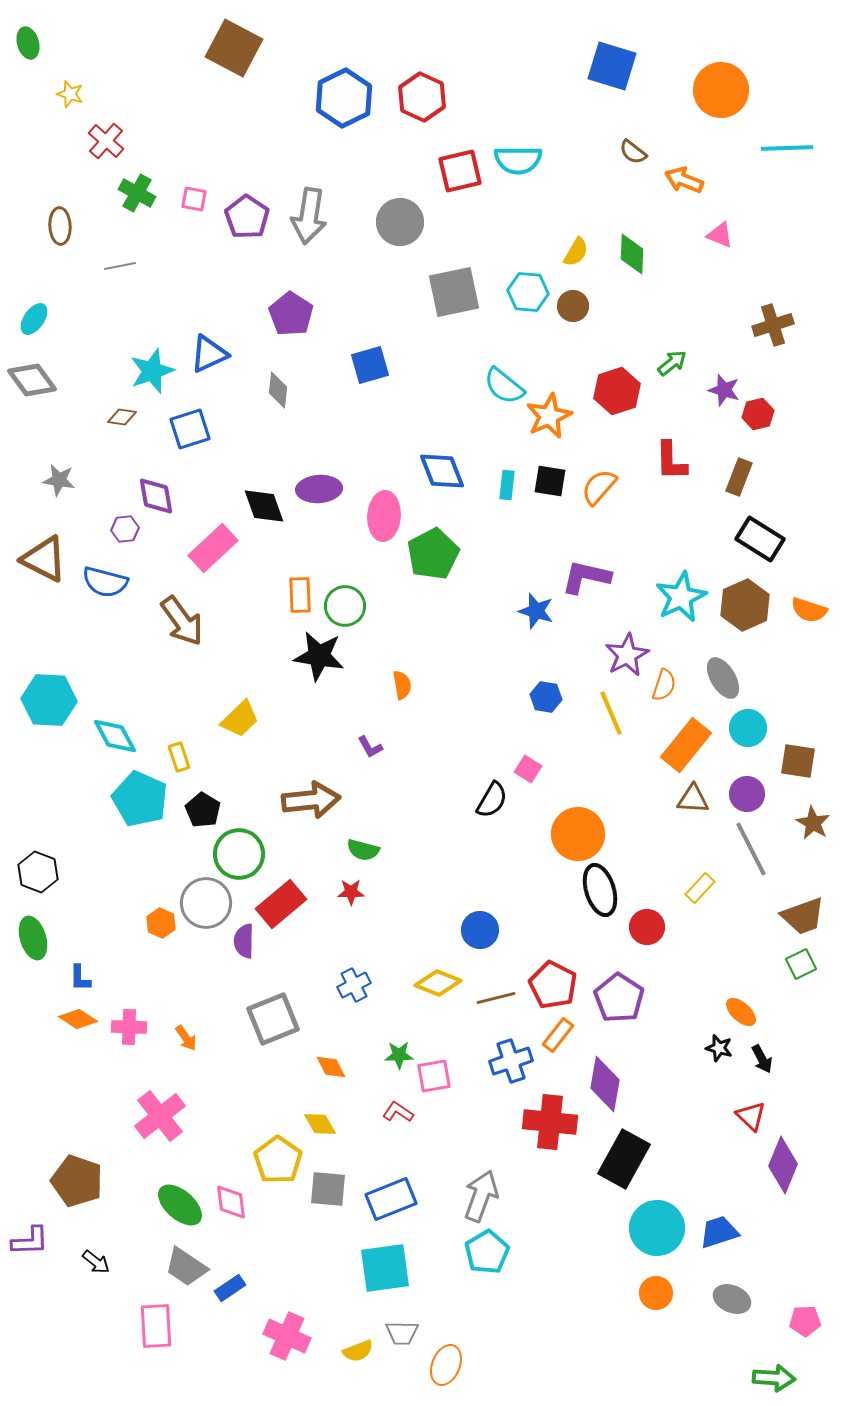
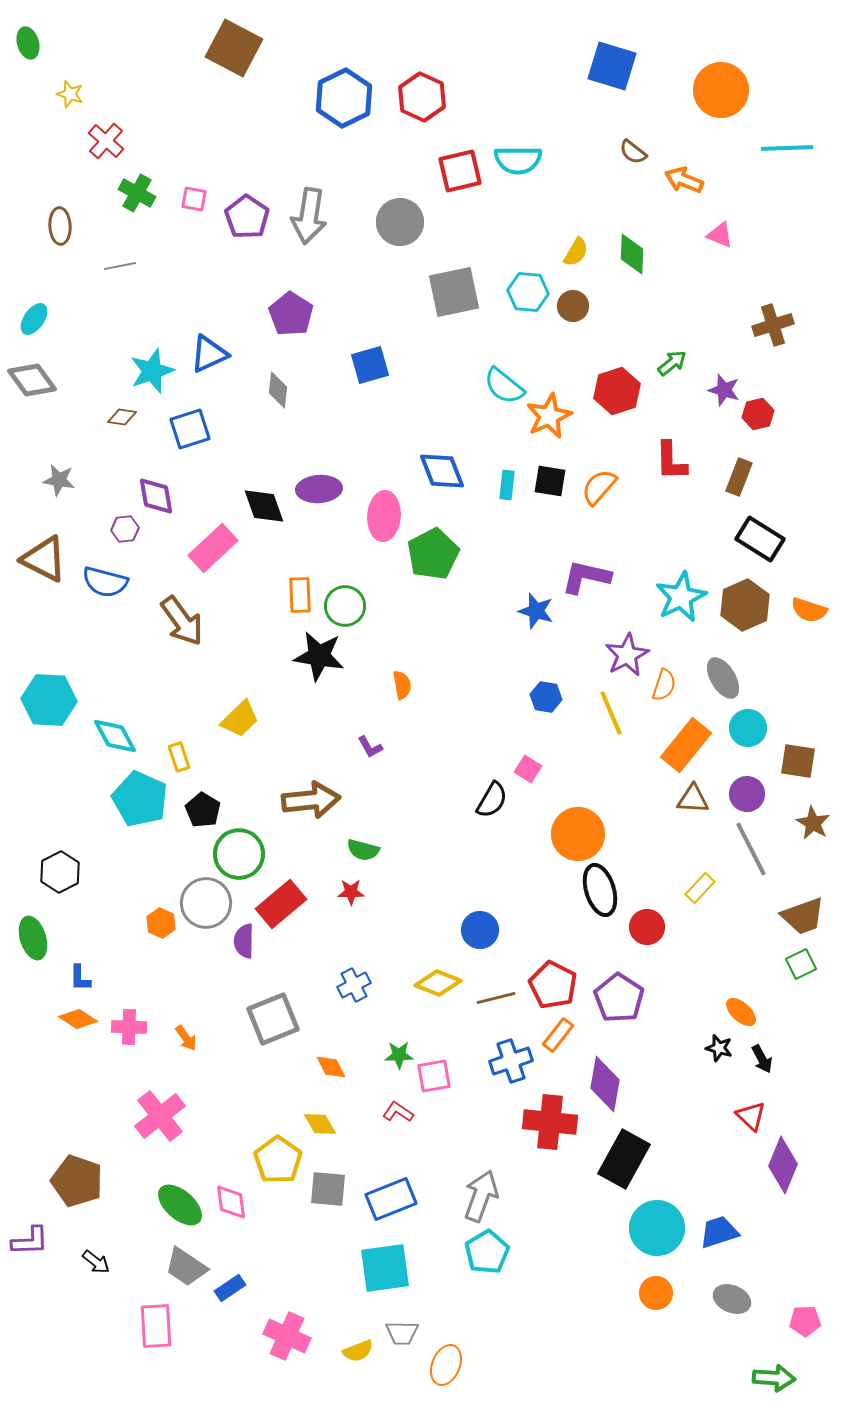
black hexagon at (38, 872): moved 22 px right; rotated 12 degrees clockwise
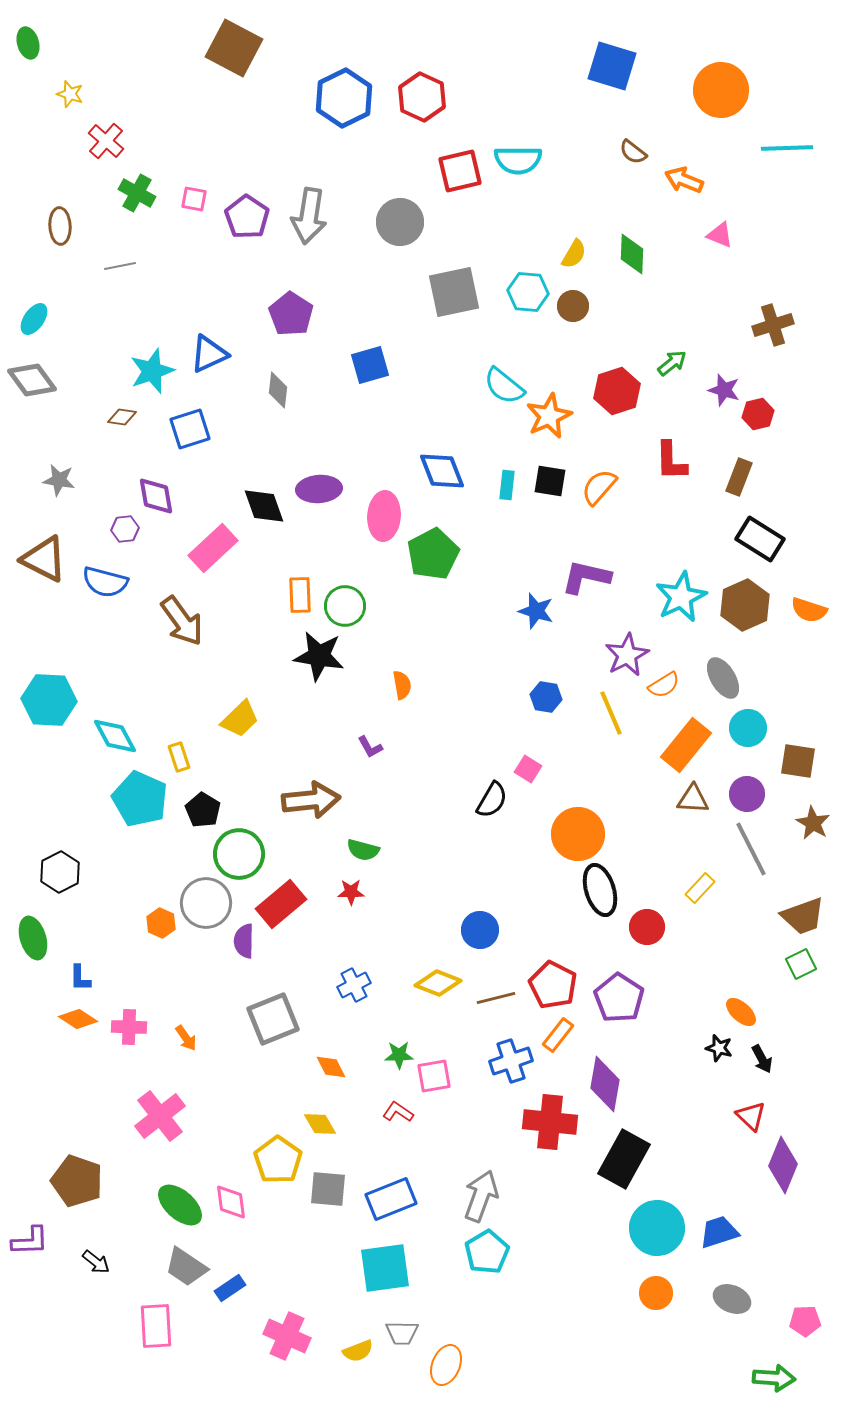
yellow semicircle at (576, 252): moved 2 px left, 2 px down
orange semicircle at (664, 685): rotated 40 degrees clockwise
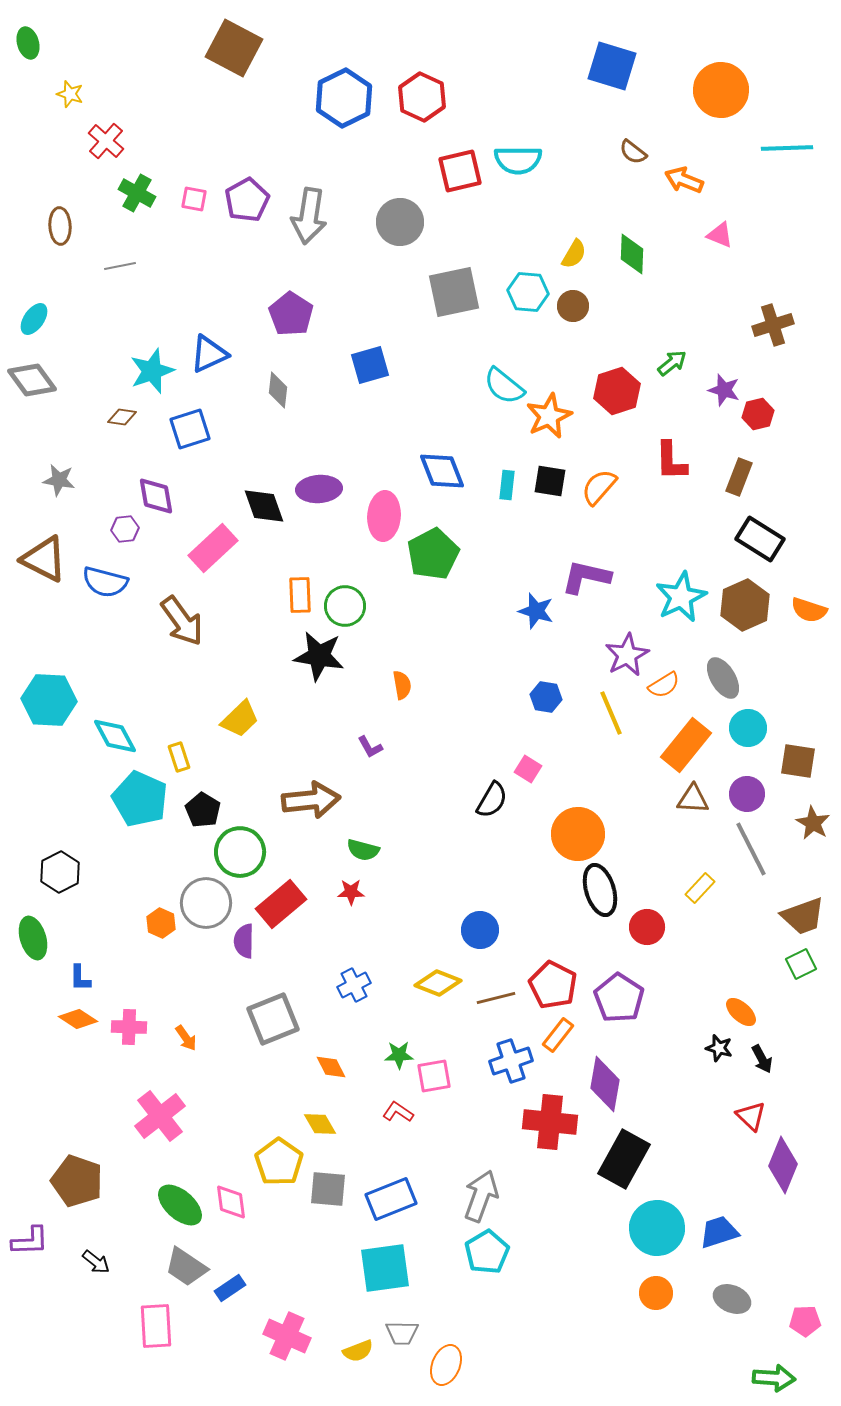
purple pentagon at (247, 217): moved 17 px up; rotated 9 degrees clockwise
green circle at (239, 854): moved 1 px right, 2 px up
yellow pentagon at (278, 1160): moved 1 px right, 2 px down
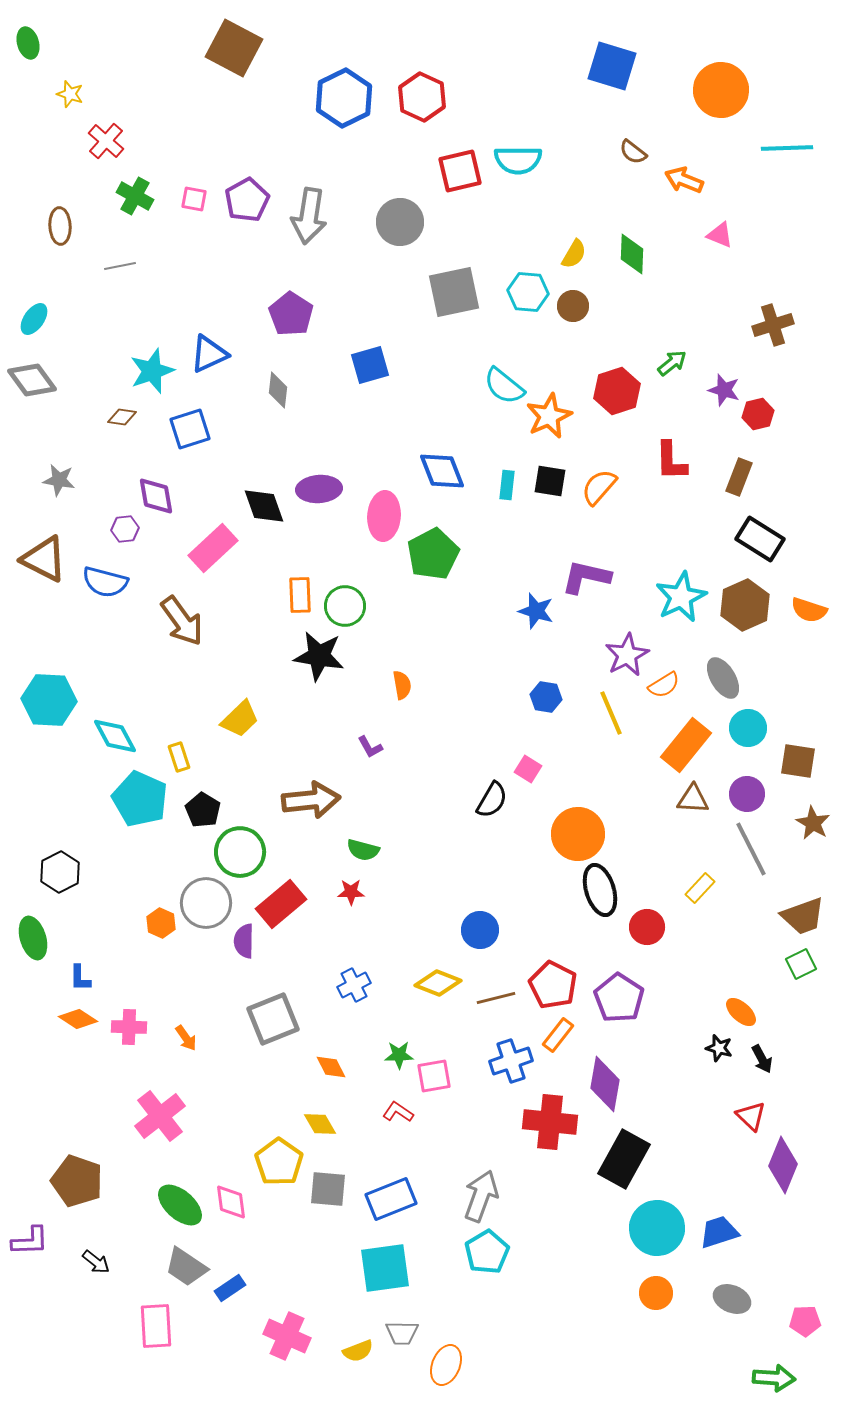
green cross at (137, 193): moved 2 px left, 3 px down
